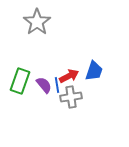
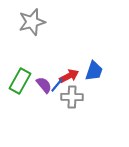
gray star: moved 5 px left; rotated 20 degrees clockwise
green rectangle: rotated 10 degrees clockwise
blue line: rotated 49 degrees clockwise
gray cross: moved 1 px right; rotated 10 degrees clockwise
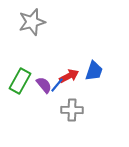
gray cross: moved 13 px down
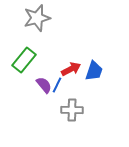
gray star: moved 5 px right, 4 px up
red arrow: moved 2 px right, 7 px up
green rectangle: moved 4 px right, 21 px up; rotated 10 degrees clockwise
blue line: rotated 14 degrees counterclockwise
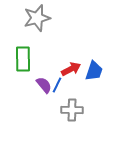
green rectangle: moved 1 px left, 1 px up; rotated 40 degrees counterclockwise
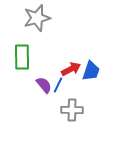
green rectangle: moved 1 px left, 2 px up
blue trapezoid: moved 3 px left
blue line: moved 1 px right
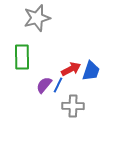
purple semicircle: rotated 102 degrees counterclockwise
gray cross: moved 1 px right, 4 px up
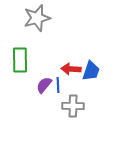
green rectangle: moved 2 px left, 3 px down
red arrow: rotated 150 degrees counterclockwise
blue line: rotated 28 degrees counterclockwise
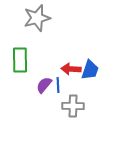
blue trapezoid: moved 1 px left, 1 px up
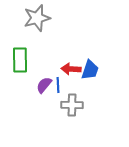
gray cross: moved 1 px left, 1 px up
